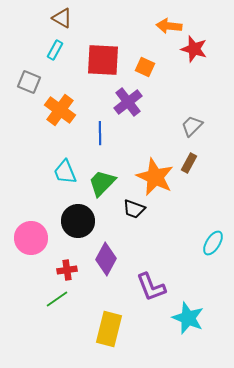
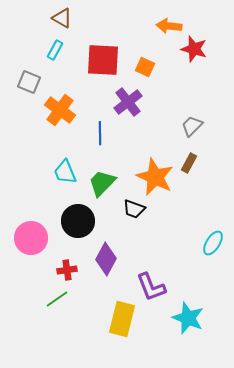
yellow rectangle: moved 13 px right, 10 px up
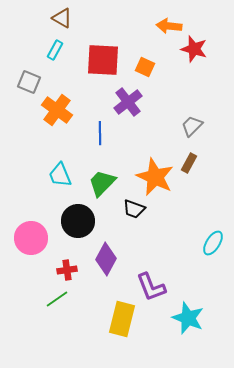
orange cross: moved 3 px left
cyan trapezoid: moved 5 px left, 3 px down
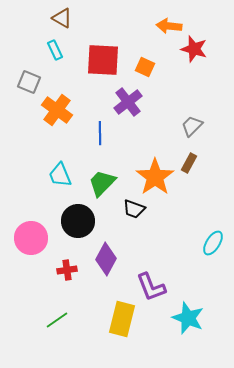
cyan rectangle: rotated 54 degrees counterclockwise
orange star: rotated 12 degrees clockwise
green line: moved 21 px down
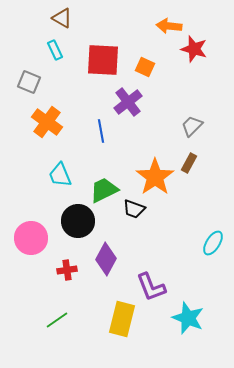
orange cross: moved 10 px left, 12 px down
blue line: moved 1 px right, 2 px up; rotated 10 degrees counterclockwise
green trapezoid: moved 2 px right, 7 px down; rotated 20 degrees clockwise
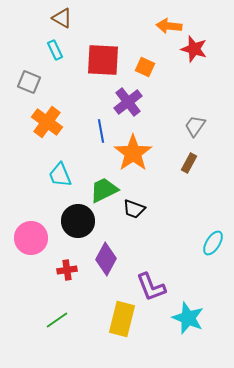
gray trapezoid: moved 3 px right; rotated 10 degrees counterclockwise
orange star: moved 22 px left, 24 px up
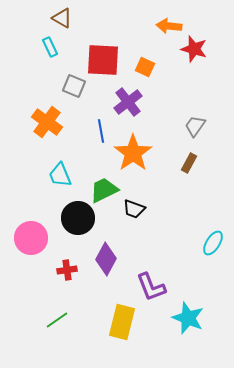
cyan rectangle: moved 5 px left, 3 px up
gray square: moved 45 px right, 4 px down
black circle: moved 3 px up
yellow rectangle: moved 3 px down
